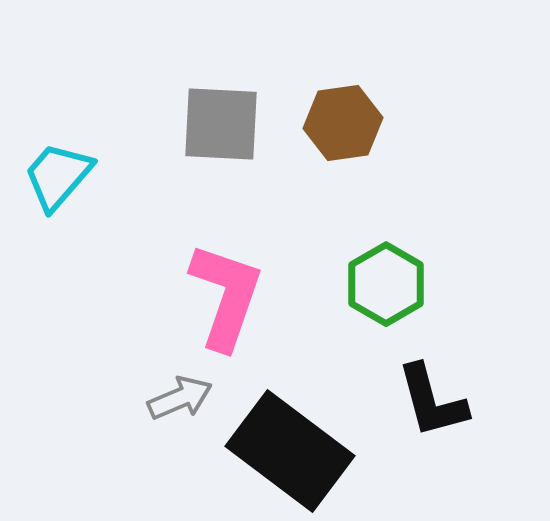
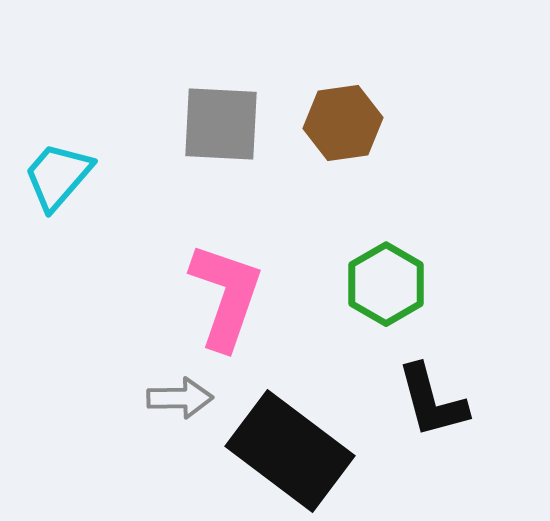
gray arrow: rotated 22 degrees clockwise
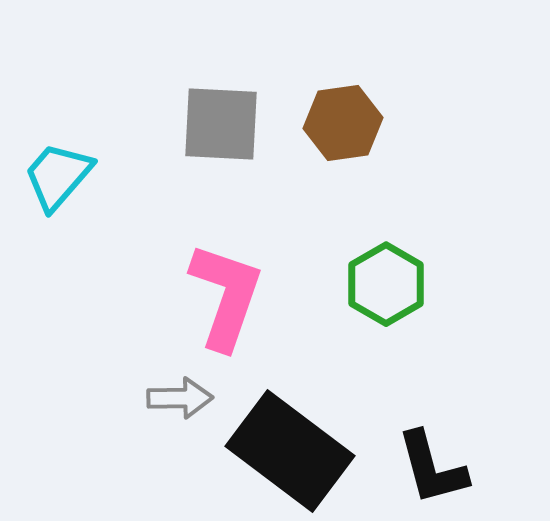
black L-shape: moved 67 px down
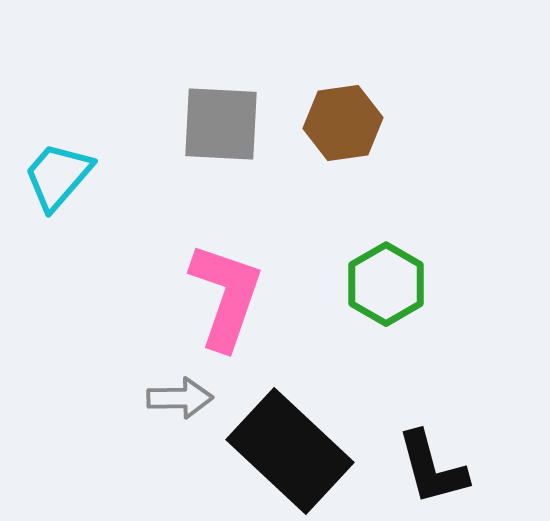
black rectangle: rotated 6 degrees clockwise
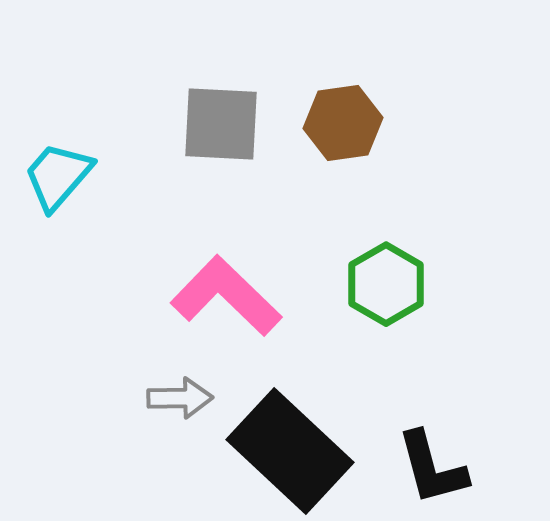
pink L-shape: rotated 65 degrees counterclockwise
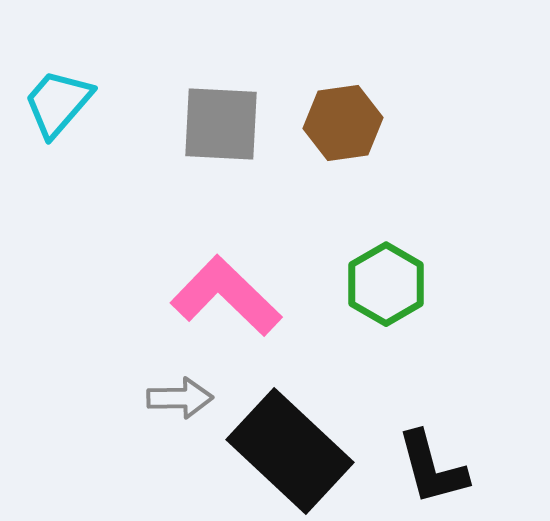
cyan trapezoid: moved 73 px up
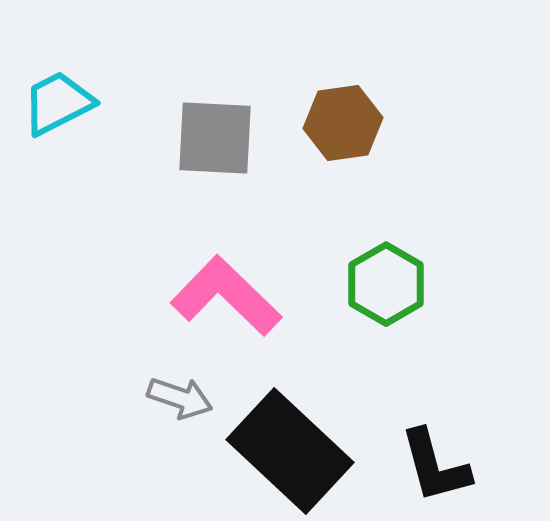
cyan trapezoid: rotated 22 degrees clockwise
gray square: moved 6 px left, 14 px down
gray arrow: rotated 20 degrees clockwise
black L-shape: moved 3 px right, 2 px up
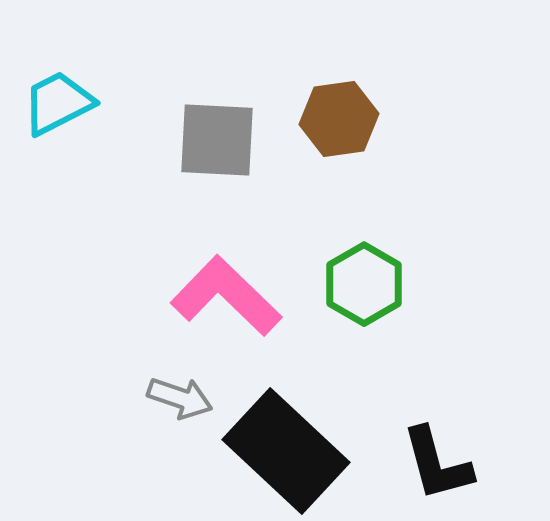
brown hexagon: moved 4 px left, 4 px up
gray square: moved 2 px right, 2 px down
green hexagon: moved 22 px left
black rectangle: moved 4 px left
black L-shape: moved 2 px right, 2 px up
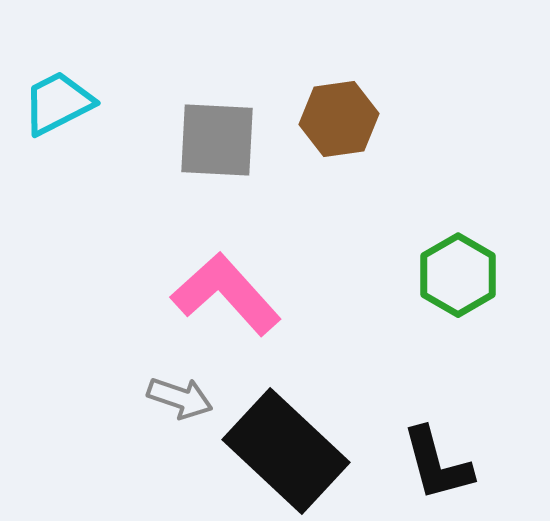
green hexagon: moved 94 px right, 9 px up
pink L-shape: moved 2 px up; rotated 4 degrees clockwise
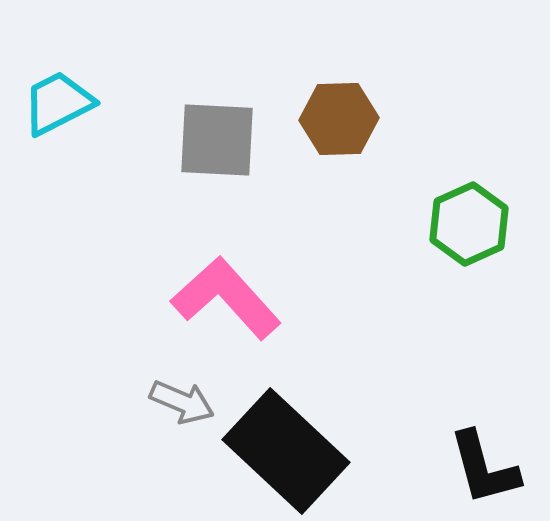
brown hexagon: rotated 6 degrees clockwise
green hexagon: moved 11 px right, 51 px up; rotated 6 degrees clockwise
pink L-shape: moved 4 px down
gray arrow: moved 2 px right, 4 px down; rotated 4 degrees clockwise
black L-shape: moved 47 px right, 4 px down
